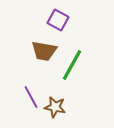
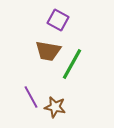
brown trapezoid: moved 4 px right
green line: moved 1 px up
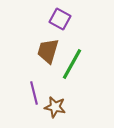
purple square: moved 2 px right, 1 px up
brown trapezoid: rotated 96 degrees clockwise
purple line: moved 3 px right, 4 px up; rotated 15 degrees clockwise
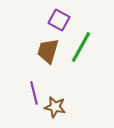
purple square: moved 1 px left, 1 px down
green line: moved 9 px right, 17 px up
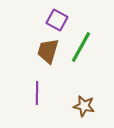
purple square: moved 2 px left
purple line: moved 3 px right; rotated 15 degrees clockwise
brown star: moved 29 px right, 1 px up
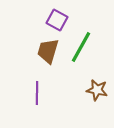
brown star: moved 13 px right, 16 px up
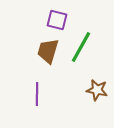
purple square: rotated 15 degrees counterclockwise
purple line: moved 1 px down
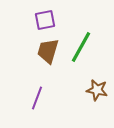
purple square: moved 12 px left; rotated 25 degrees counterclockwise
purple line: moved 4 px down; rotated 20 degrees clockwise
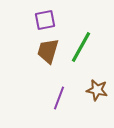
purple line: moved 22 px right
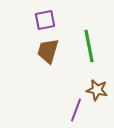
green line: moved 8 px right, 1 px up; rotated 40 degrees counterclockwise
purple line: moved 17 px right, 12 px down
